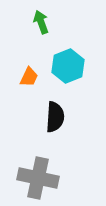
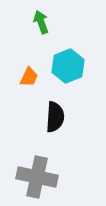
gray cross: moved 1 px left, 1 px up
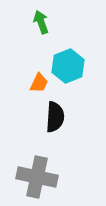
orange trapezoid: moved 10 px right, 6 px down
